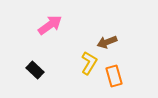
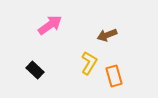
brown arrow: moved 7 px up
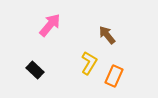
pink arrow: rotated 15 degrees counterclockwise
brown arrow: rotated 72 degrees clockwise
orange rectangle: rotated 40 degrees clockwise
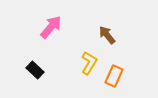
pink arrow: moved 1 px right, 2 px down
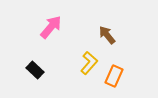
yellow L-shape: rotated 10 degrees clockwise
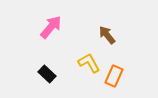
yellow L-shape: rotated 70 degrees counterclockwise
black rectangle: moved 12 px right, 4 px down
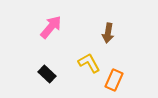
brown arrow: moved 1 px right, 2 px up; rotated 132 degrees counterclockwise
orange rectangle: moved 4 px down
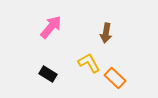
brown arrow: moved 2 px left
black rectangle: moved 1 px right; rotated 12 degrees counterclockwise
orange rectangle: moved 1 px right, 2 px up; rotated 70 degrees counterclockwise
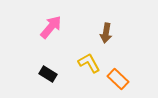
orange rectangle: moved 3 px right, 1 px down
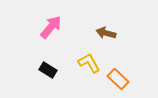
brown arrow: rotated 96 degrees clockwise
black rectangle: moved 4 px up
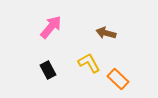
black rectangle: rotated 30 degrees clockwise
